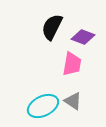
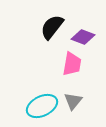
black semicircle: rotated 12 degrees clockwise
gray triangle: rotated 36 degrees clockwise
cyan ellipse: moved 1 px left
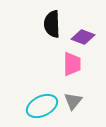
black semicircle: moved 3 px up; rotated 40 degrees counterclockwise
pink trapezoid: rotated 10 degrees counterclockwise
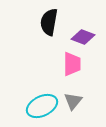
black semicircle: moved 3 px left, 2 px up; rotated 12 degrees clockwise
